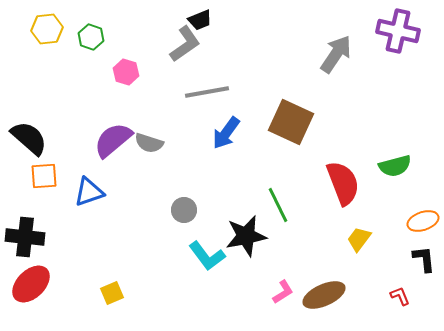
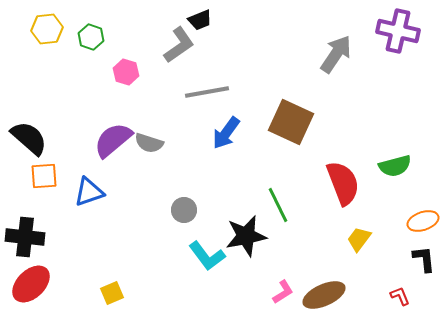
gray L-shape: moved 6 px left, 1 px down
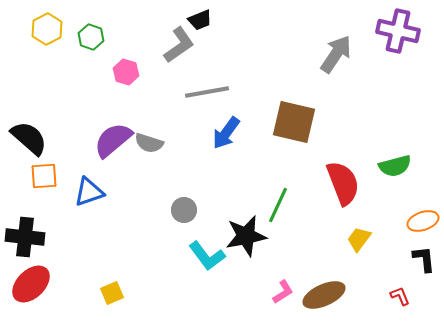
yellow hexagon: rotated 20 degrees counterclockwise
brown square: moved 3 px right; rotated 12 degrees counterclockwise
green line: rotated 51 degrees clockwise
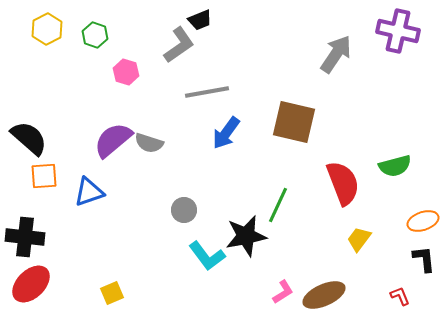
green hexagon: moved 4 px right, 2 px up
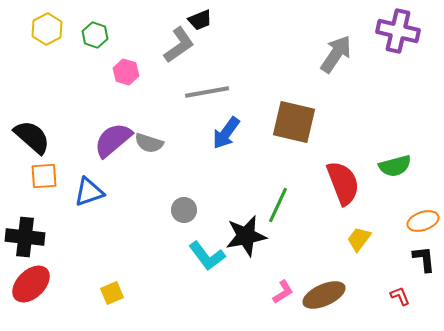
black semicircle: moved 3 px right, 1 px up
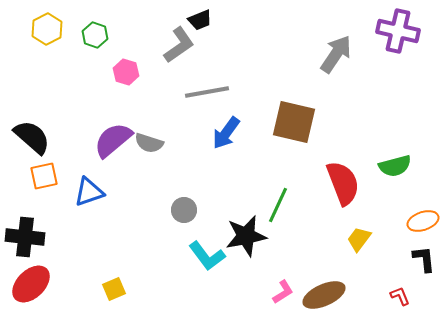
orange square: rotated 8 degrees counterclockwise
yellow square: moved 2 px right, 4 px up
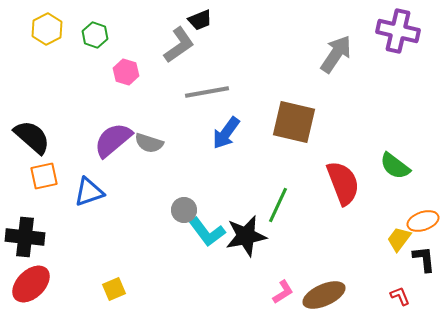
green semicircle: rotated 52 degrees clockwise
yellow trapezoid: moved 40 px right
cyan L-shape: moved 24 px up
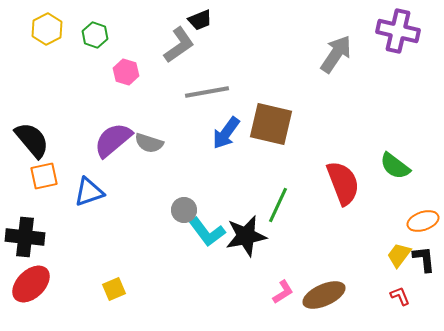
brown square: moved 23 px left, 2 px down
black semicircle: moved 3 px down; rotated 9 degrees clockwise
yellow trapezoid: moved 16 px down
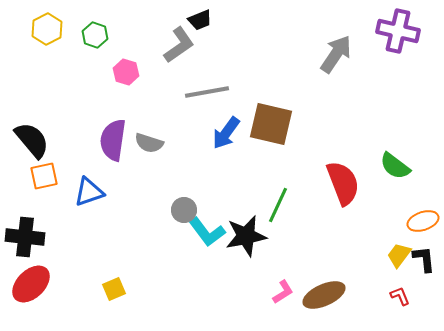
purple semicircle: rotated 42 degrees counterclockwise
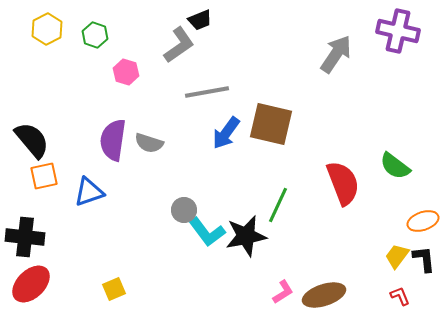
yellow trapezoid: moved 2 px left, 1 px down
brown ellipse: rotated 6 degrees clockwise
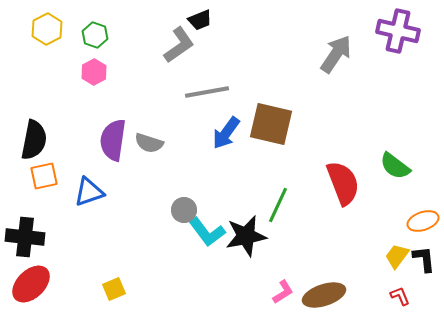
pink hexagon: moved 32 px left; rotated 15 degrees clockwise
black semicircle: moved 2 px right; rotated 51 degrees clockwise
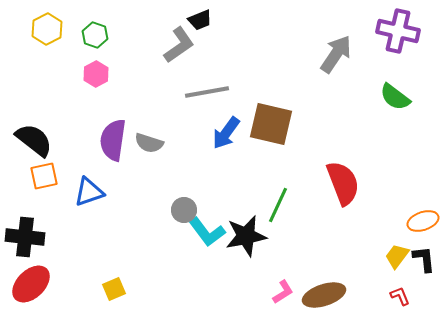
pink hexagon: moved 2 px right, 2 px down
black semicircle: rotated 63 degrees counterclockwise
green semicircle: moved 69 px up
